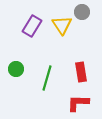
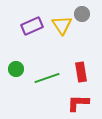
gray circle: moved 2 px down
purple rectangle: rotated 35 degrees clockwise
green line: rotated 55 degrees clockwise
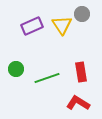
red L-shape: rotated 30 degrees clockwise
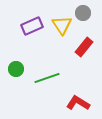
gray circle: moved 1 px right, 1 px up
red rectangle: moved 3 px right, 25 px up; rotated 48 degrees clockwise
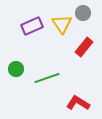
yellow triangle: moved 1 px up
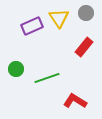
gray circle: moved 3 px right
yellow triangle: moved 3 px left, 6 px up
red L-shape: moved 3 px left, 2 px up
